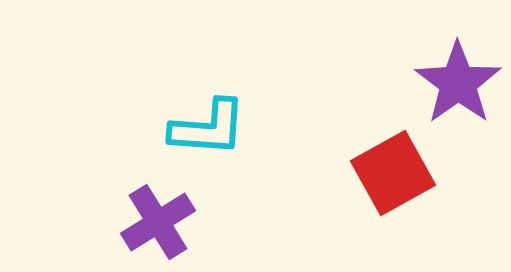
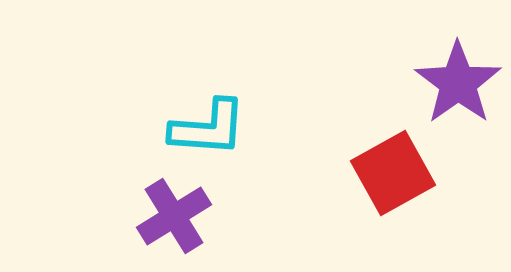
purple cross: moved 16 px right, 6 px up
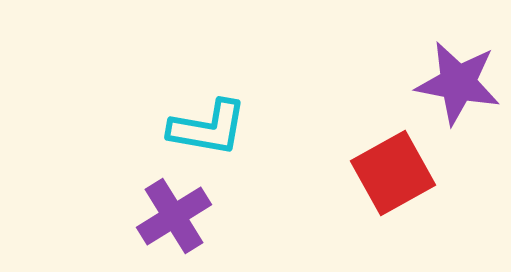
purple star: rotated 26 degrees counterclockwise
cyan L-shape: rotated 6 degrees clockwise
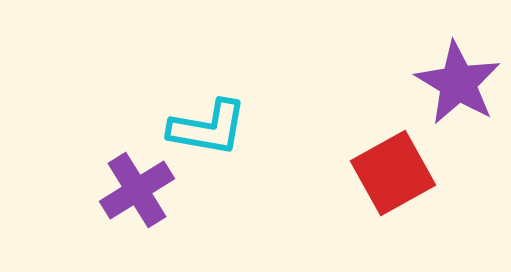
purple star: rotated 20 degrees clockwise
purple cross: moved 37 px left, 26 px up
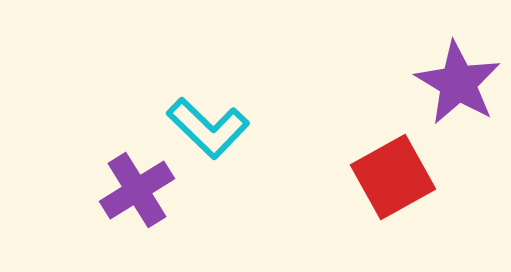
cyan L-shape: rotated 34 degrees clockwise
red square: moved 4 px down
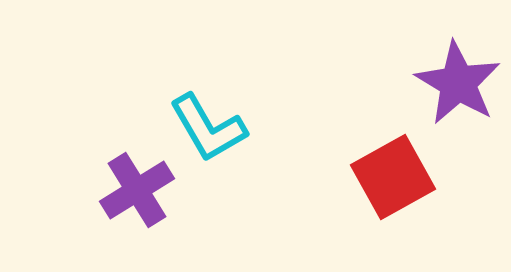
cyan L-shape: rotated 16 degrees clockwise
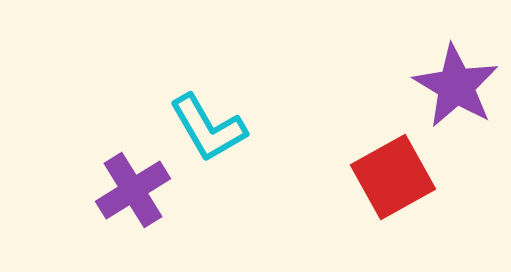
purple star: moved 2 px left, 3 px down
purple cross: moved 4 px left
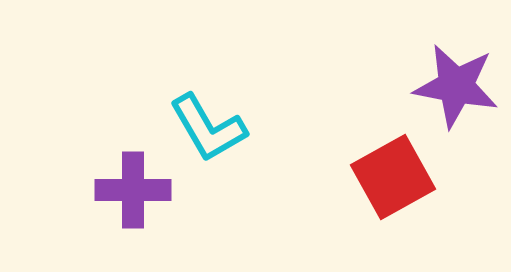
purple star: rotated 20 degrees counterclockwise
purple cross: rotated 32 degrees clockwise
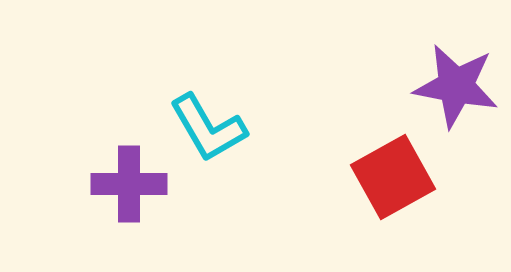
purple cross: moved 4 px left, 6 px up
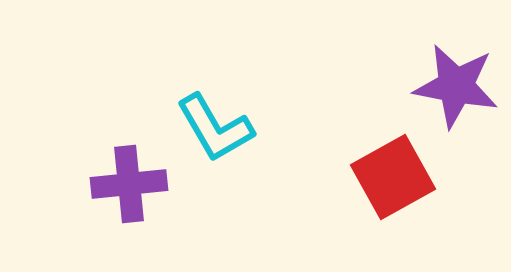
cyan L-shape: moved 7 px right
purple cross: rotated 6 degrees counterclockwise
